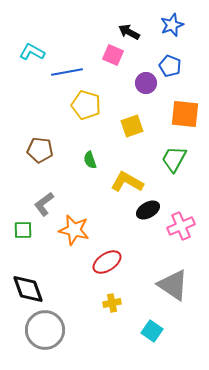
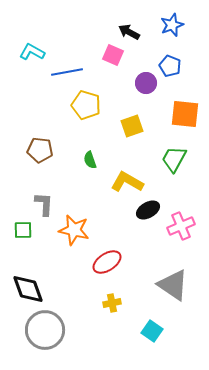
gray L-shape: rotated 130 degrees clockwise
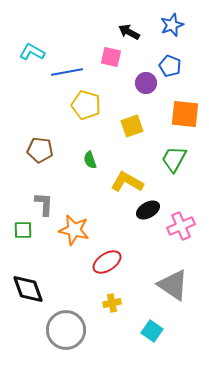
pink square: moved 2 px left, 2 px down; rotated 10 degrees counterclockwise
gray circle: moved 21 px right
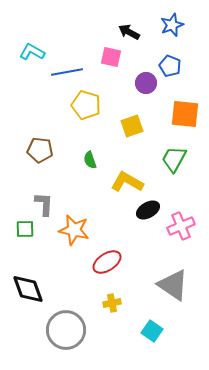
green square: moved 2 px right, 1 px up
